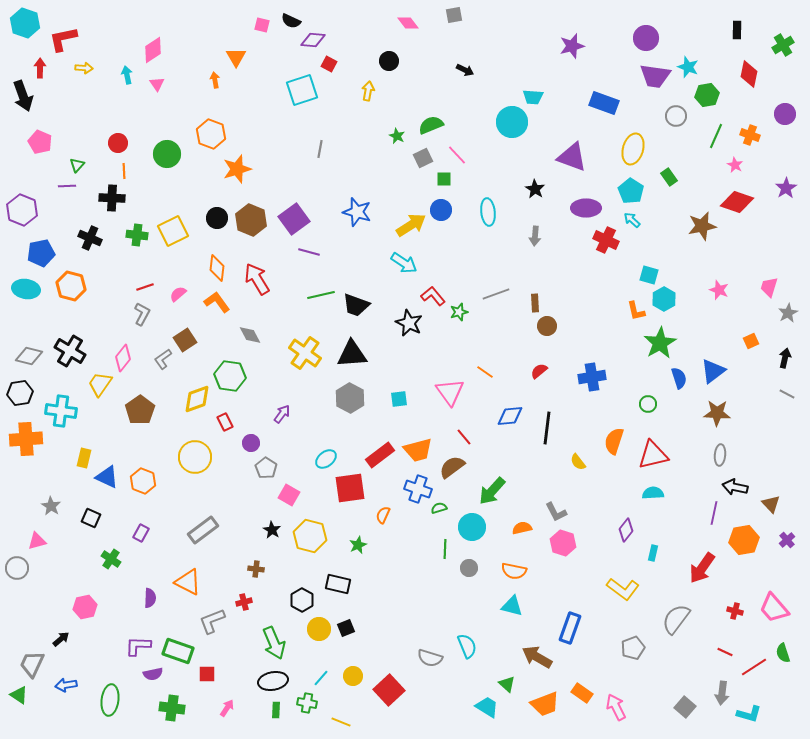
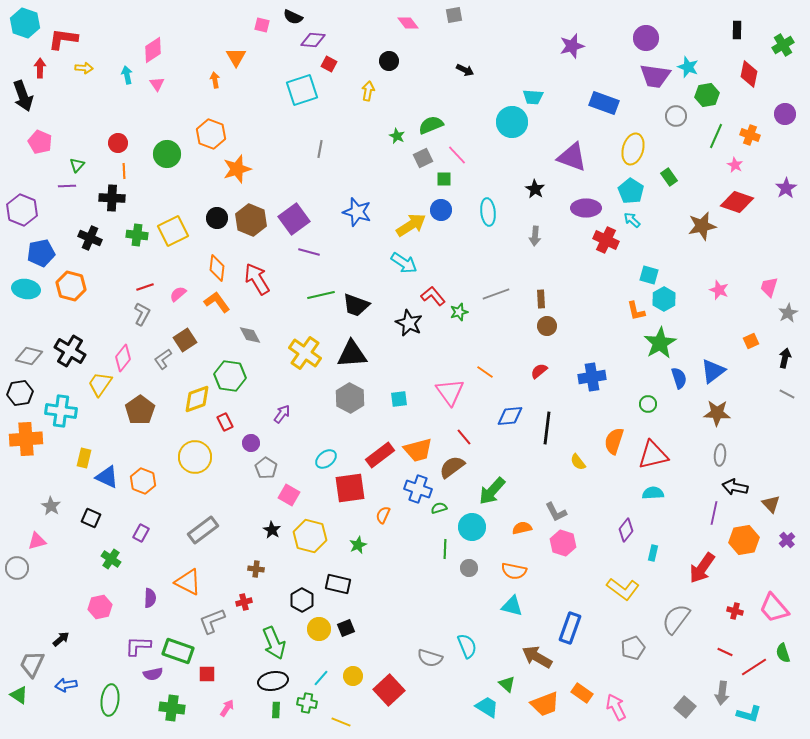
black semicircle at (291, 21): moved 2 px right, 4 px up
red L-shape at (63, 39): rotated 20 degrees clockwise
brown rectangle at (535, 303): moved 6 px right, 4 px up
pink hexagon at (85, 607): moved 15 px right
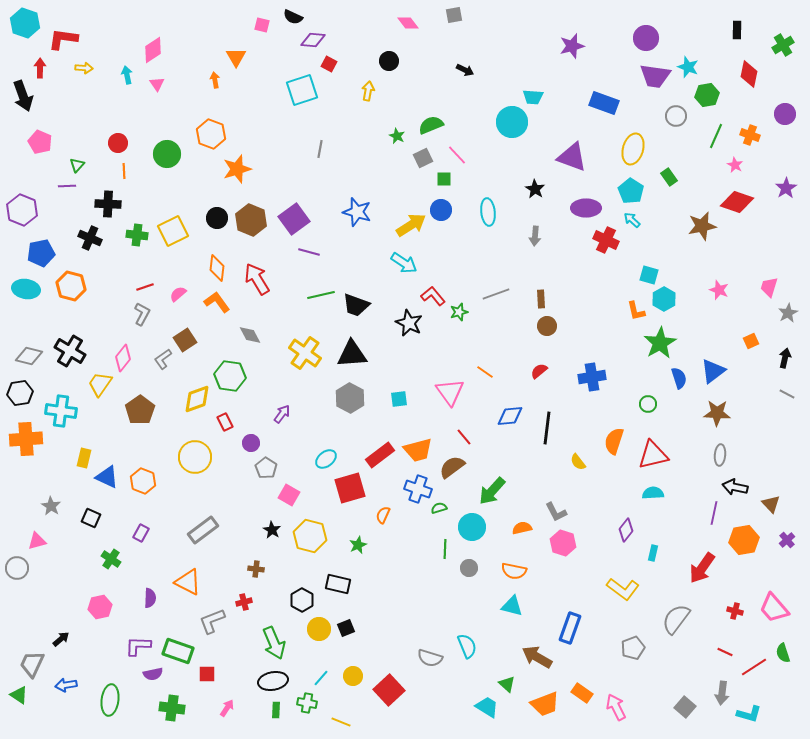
black cross at (112, 198): moved 4 px left, 6 px down
red square at (350, 488): rotated 8 degrees counterclockwise
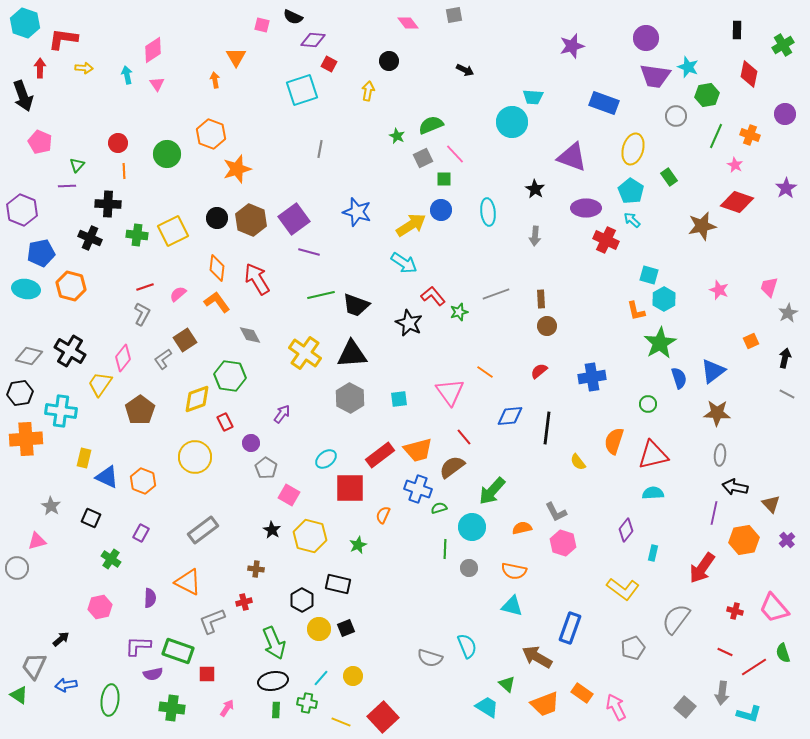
pink line at (457, 155): moved 2 px left, 1 px up
red square at (350, 488): rotated 16 degrees clockwise
gray trapezoid at (32, 664): moved 2 px right, 2 px down
red square at (389, 690): moved 6 px left, 27 px down
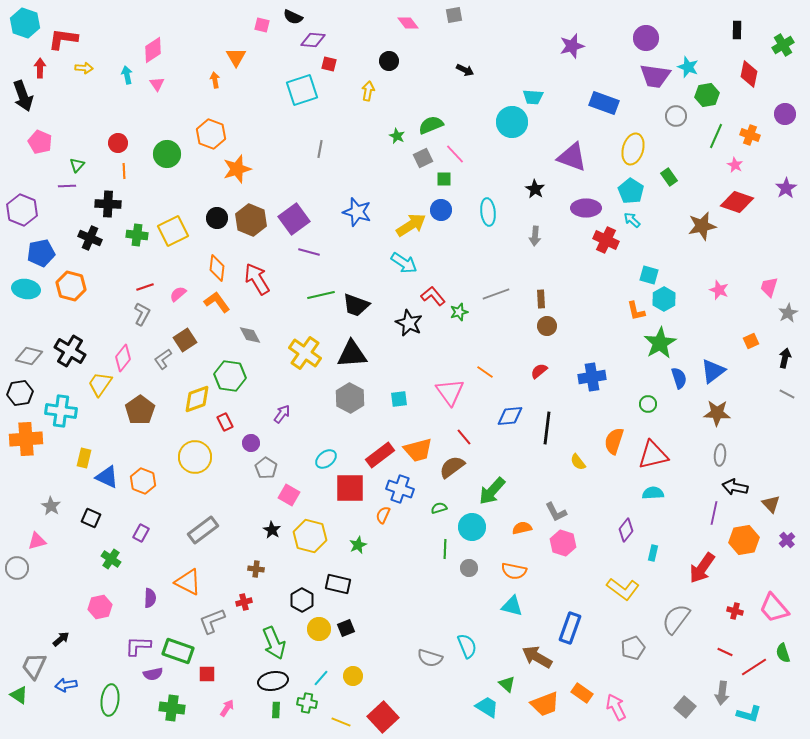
red square at (329, 64): rotated 14 degrees counterclockwise
blue cross at (418, 489): moved 18 px left
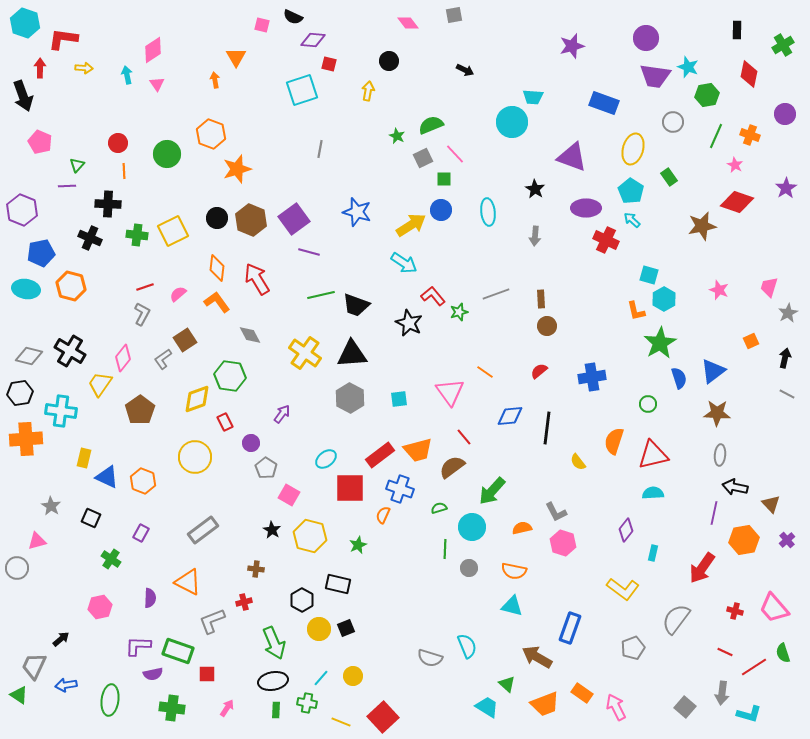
gray circle at (676, 116): moved 3 px left, 6 px down
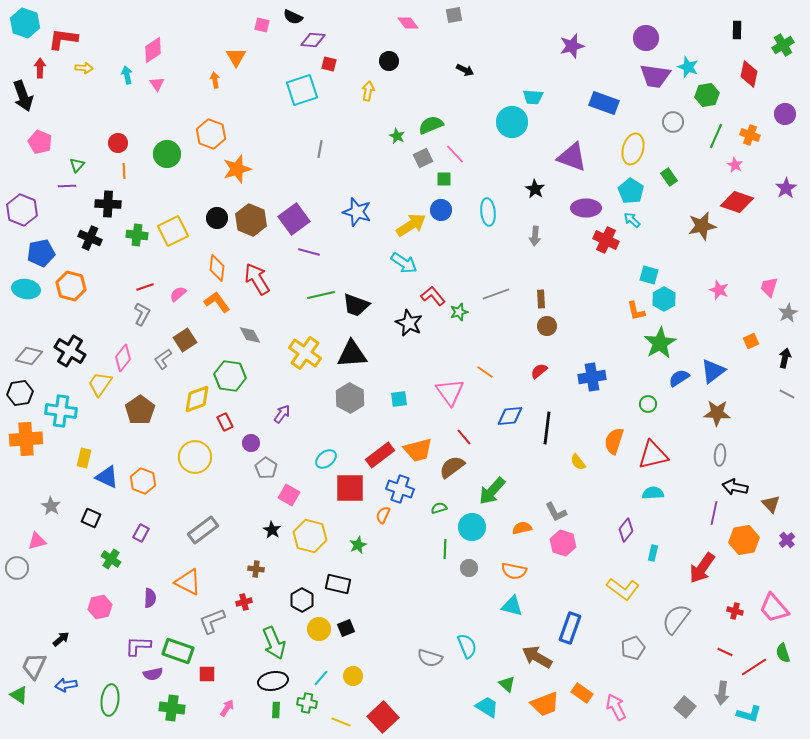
blue semicircle at (679, 378): rotated 105 degrees counterclockwise
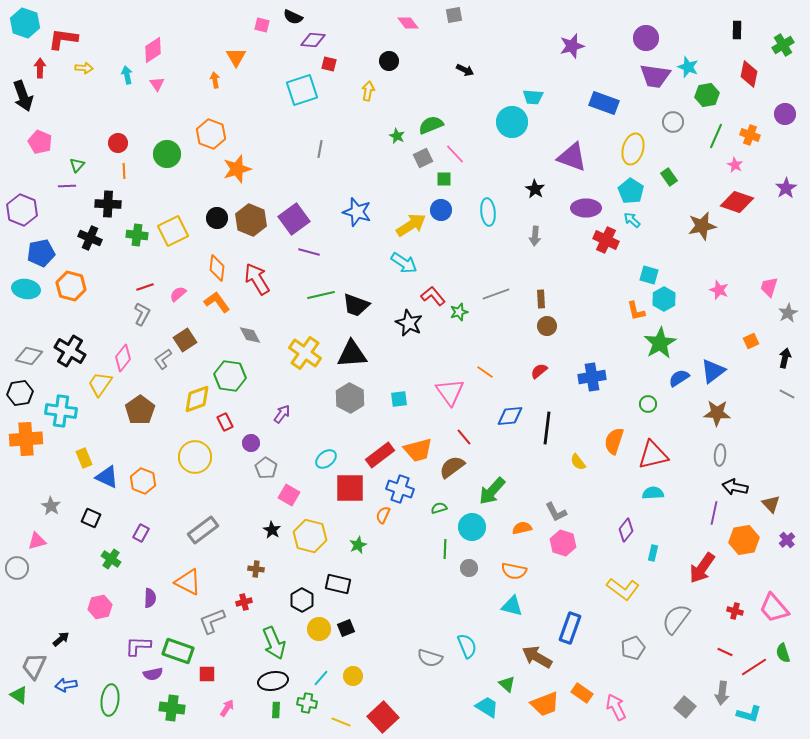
yellow rectangle at (84, 458): rotated 36 degrees counterclockwise
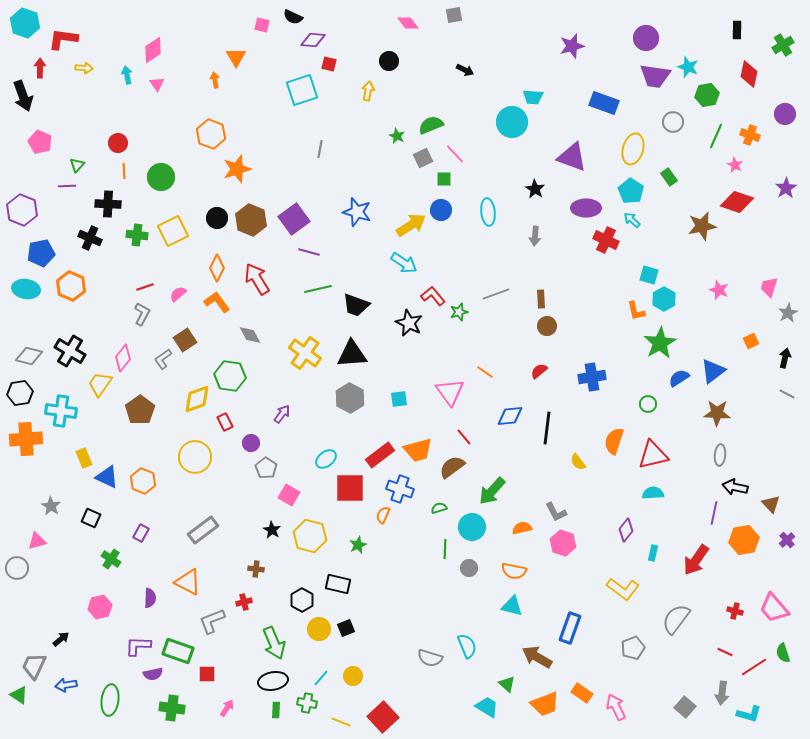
green circle at (167, 154): moved 6 px left, 23 px down
orange diamond at (217, 268): rotated 20 degrees clockwise
orange hexagon at (71, 286): rotated 8 degrees clockwise
green line at (321, 295): moved 3 px left, 6 px up
red arrow at (702, 568): moved 6 px left, 8 px up
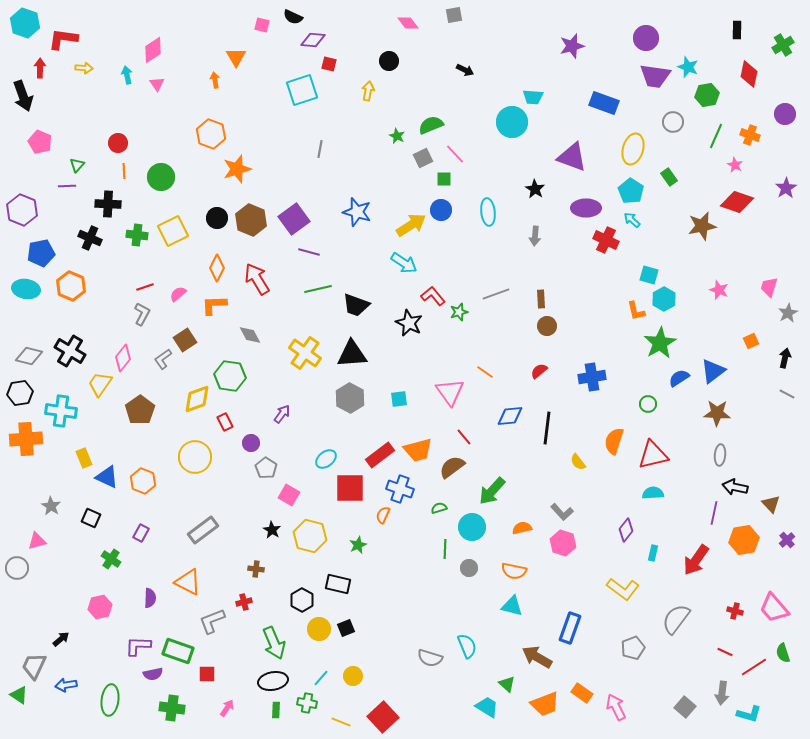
orange L-shape at (217, 302): moved 3 px left, 3 px down; rotated 56 degrees counterclockwise
gray L-shape at (556, 512): moved 6 px right; rotated 15 degrees counterclockwise
